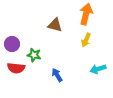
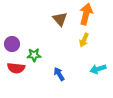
brown triangle: moved 5 px right, 6 px up; rotated 35 degrees clockwise
yellow arrow: moved 2 px left
green star: rotated 16 degrees counterclockwise
blue arrow: moved 2 px right, 1 px up
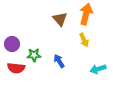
yellow arrow: rotated 48 degrees counterclockwise
blue arrow: moved 13 px up
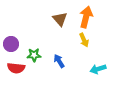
orange arrow: moved 3 px down
purple circle: moved 1 px left
